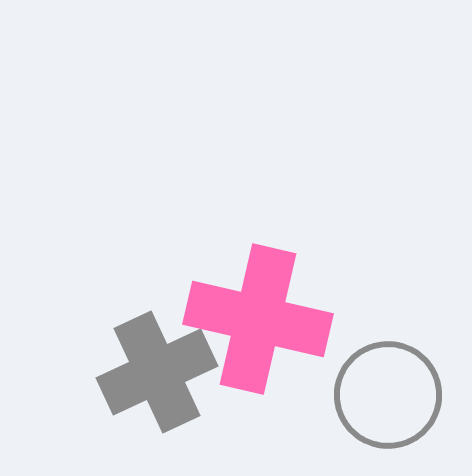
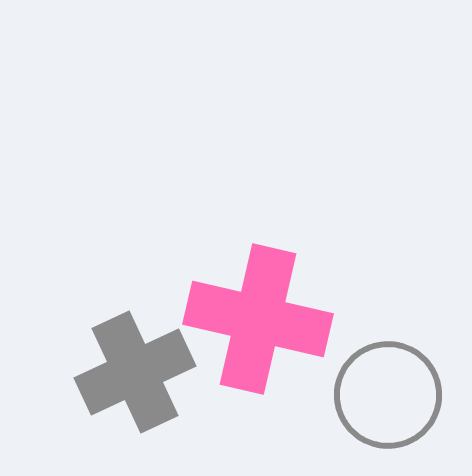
gray cross: moved 22 px left
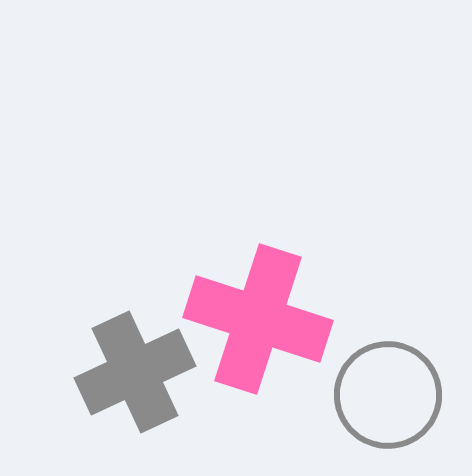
pink cross: rotated 5 degrees clockwise
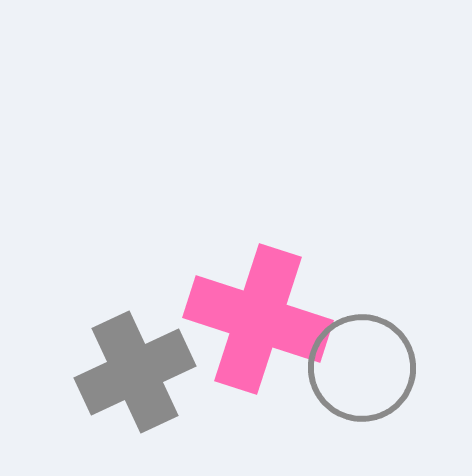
gray circle: moved 26 px left, 27 px up
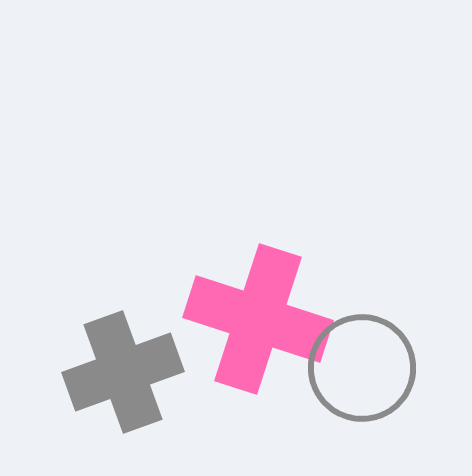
gray cross: moved 12 px left; rotated 5 degrees clockwise
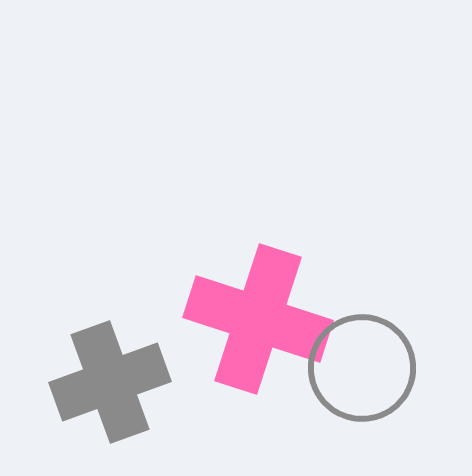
gray cross: moved 13 px left, 10 px down
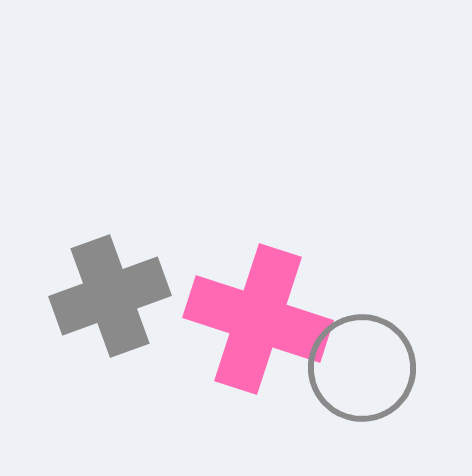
gray cross: moved 86 px up
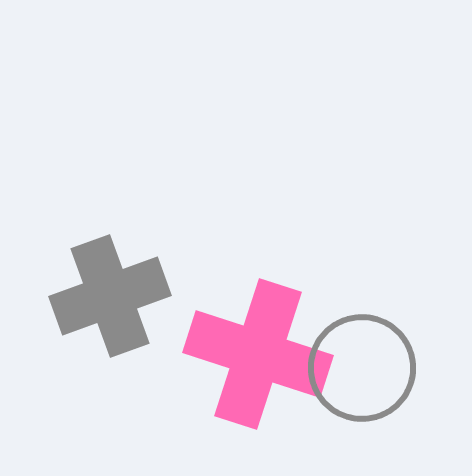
pink cross: moved 35 px down
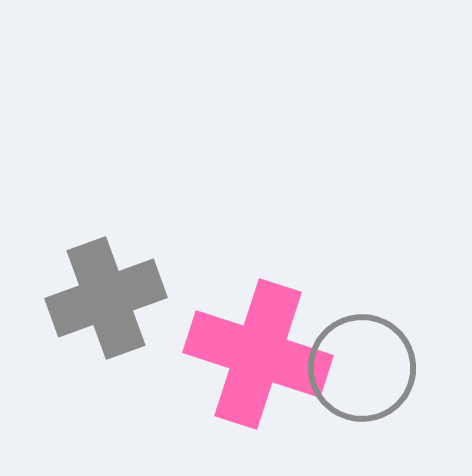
gray cross: moved 4 px left, 2 px down
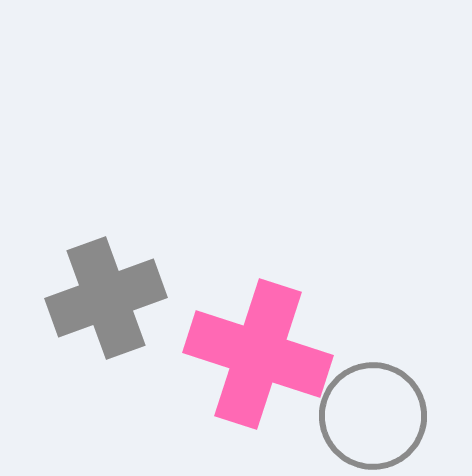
gray circle: moved 11 px right, 48 px down
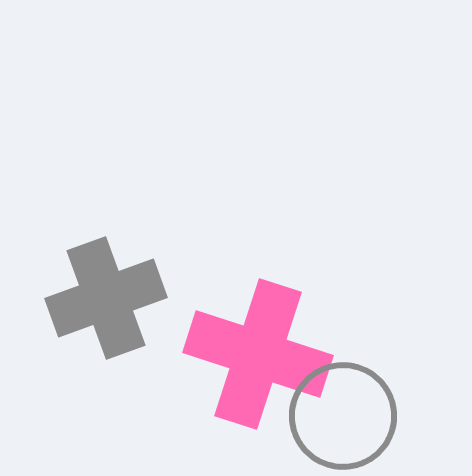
gray circle: moved 30 px left
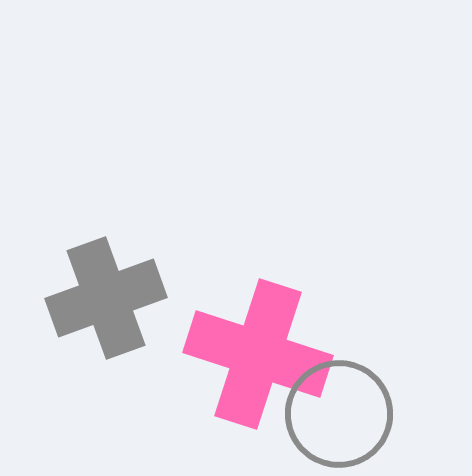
gray circle: moved 4 px left, 2 px up
